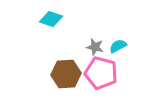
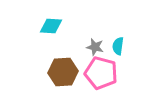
cyan diamond: moved 7 px down; rotated 15 degrees counterclockwise
cyan semicircle: rotated 54 degrees counterclockwise
brown hexagon: moved 3 px left, 2 px up
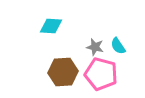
cyan semicircle: rotated 42 degrees counterclockwise
pink pentagon: moved 1 px down
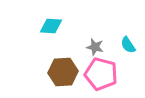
cyan semicircle: moved 10 px right, 1 px up
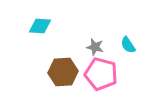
cyan diamond: moved 11 px left
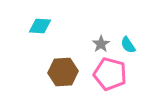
gray star: moved 6 px right, 3 px up; rotated 24 degrees clockwise
pink pentagon: moved 9 px right
